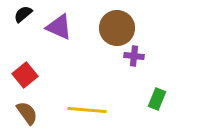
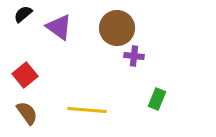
purple triangle: rotated 12 degrees clockwise
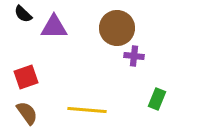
black semicircle: rotated 96 degrees counterclockwise
purple triangle: moved 5 px left; rotated 36 degrees counterclockwise
red square: moved 1 px right, 2 px down; rotated 20 degrees clockwise
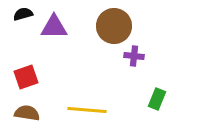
black semicircle: rotated 120 degrees clockwise
brown circle: moved 3 px left, 2 px up
brown semicircle: rotated 45 degrees counterclockwise
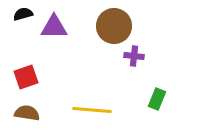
yellow line: moved 5 px right
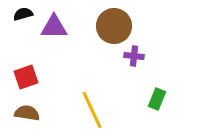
yellow line: rotated 60 degrees clockwise
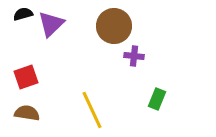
purple triangle: moved 3 px left, 3 px up; rotated 44 degrees counterclockwise
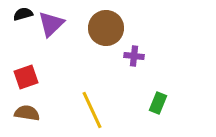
brown circle: moved 8 px left, 2 px down
green rectangle: moved 1 px right, 4 px down
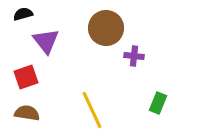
purple triangle: moved 5 px left, 17 px down; rotated 24 degrees counterclockwise
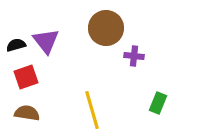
black semicircle: moved 7 px left, 31 px down
yellow line: rotated 9 degrees clockwise
